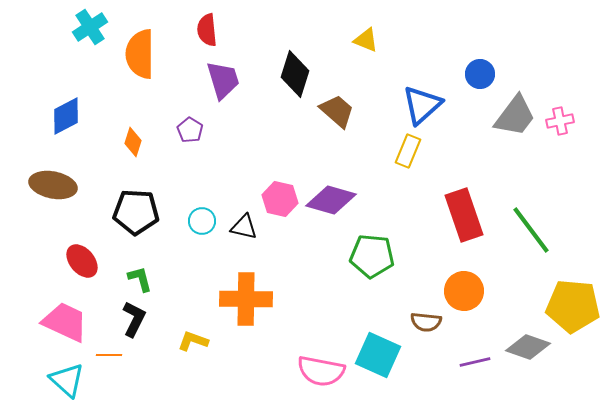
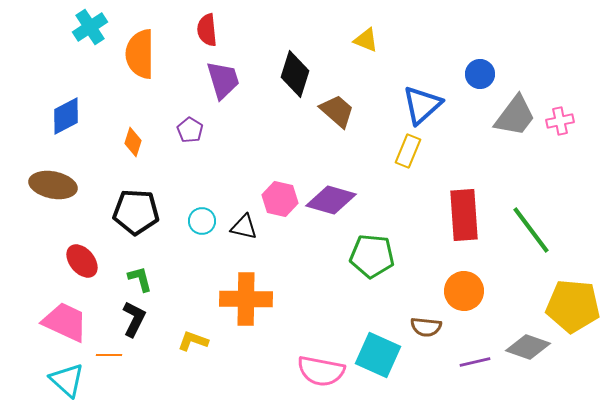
red rectangle: rotated 15 degrees clockwise
brown semicircle: moved 5 px down
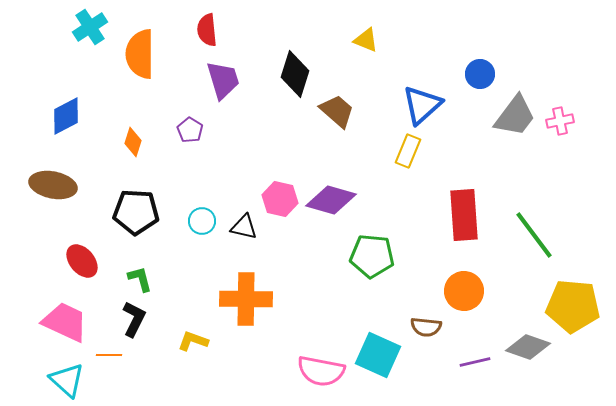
green line: moved 3 px right, 5 px down
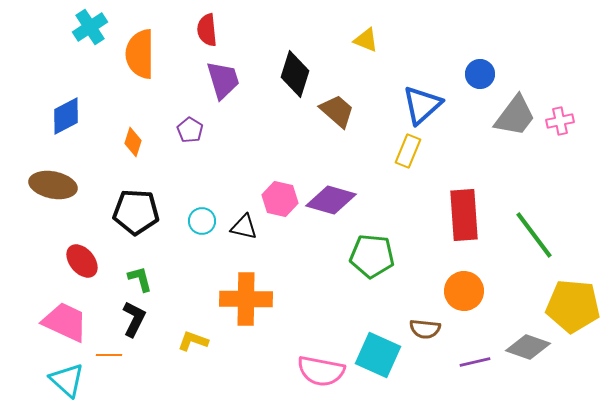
brown semicircle: moved 1 px left, 2 px down
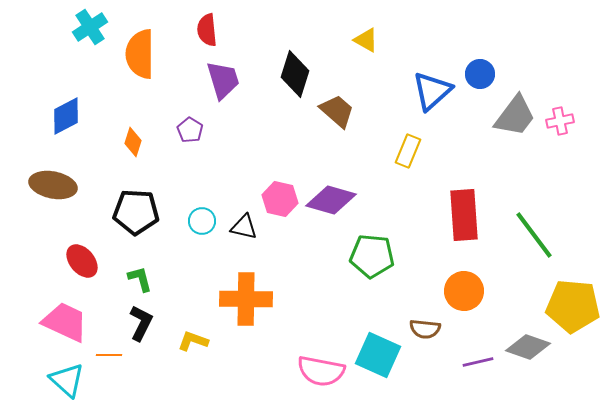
yellow triangle: rotated 8 degrees clockwise
blue triangle: moved 10 px right, 14 px up
black L-shape: moved 7 px right, 4 px down
purple line: moved 3 px right
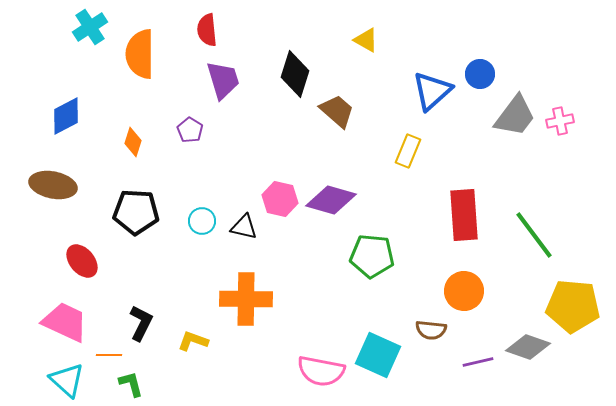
green L-shape: moved 9 px left, 105 px down
brown semicircle: moved 6 px right, 1 px down
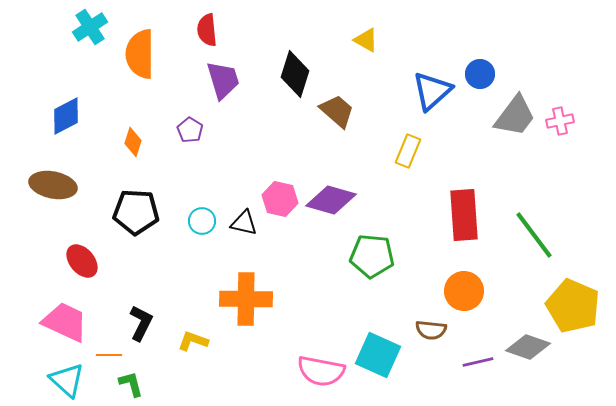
black triangle: moved 4 px up
yellow pentagon: rotated 18 degrees clockwise
